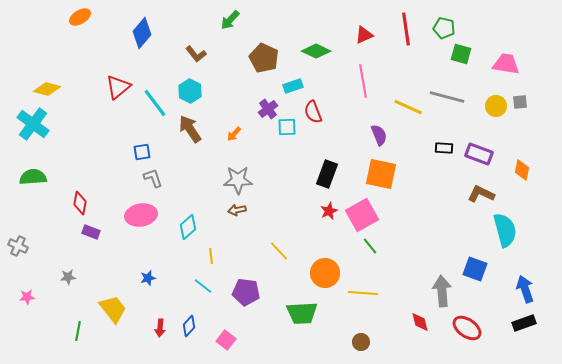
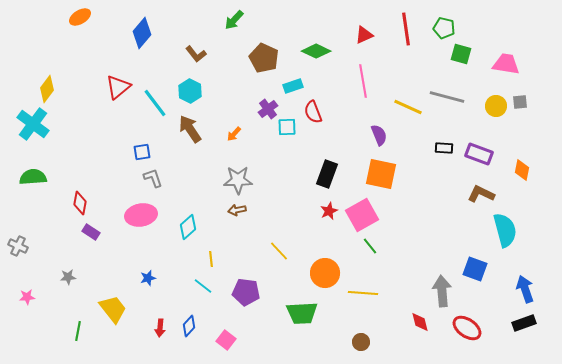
green arrow at (230, 20): moved 4 px right
yellow diamond at (47, 89): rotated 68 degrees counterclockwise
purple rectangle at (91, 232): rotated 12 degrees clockwise
yellow line at (211, 256): moved 3 px down
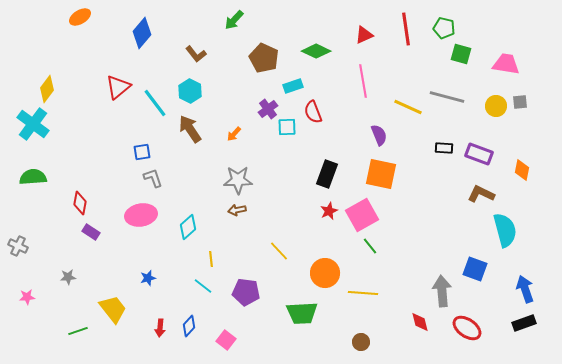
green line at (78, 331): rotated 60 degrees clockwise
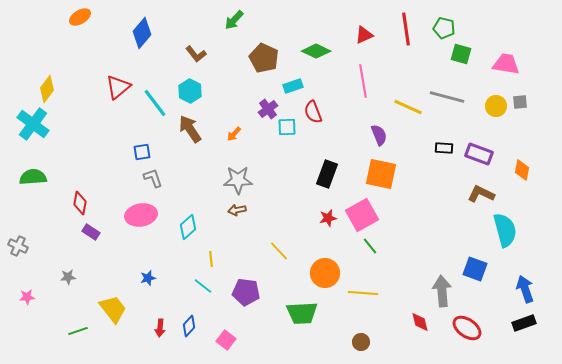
red star at (329, 211): moved 1 px left, 7 px down; rotated 12 degrees clockwise
